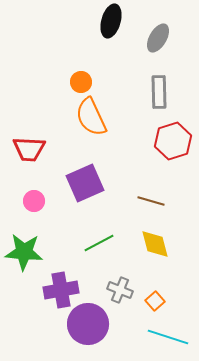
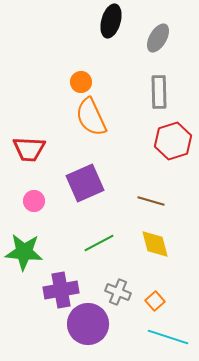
gray cross: moved 2 px left, 2 px down
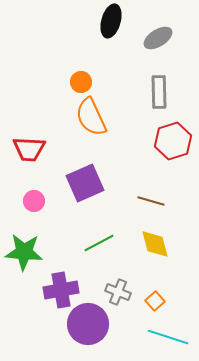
gray ellipse: rotated 28 degrees clockwise
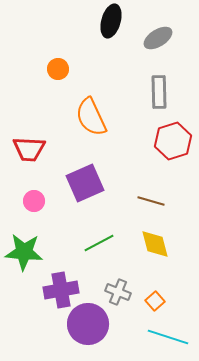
orange circle: moved 23 px left, 13 px up
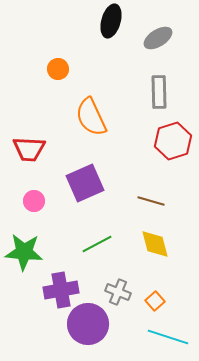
green line: moved 2 px left, 1 px down
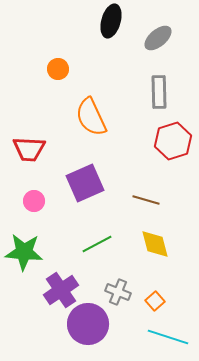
gray ellipse: rotated 8 degrees counterclockwise
brown line: moved 5 px left, 1 px up
purple cross: rotated 24 degrees counterclockwise
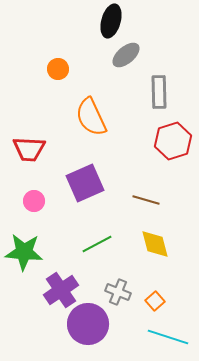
gray ellipse: moved 32 px left, 17 px down
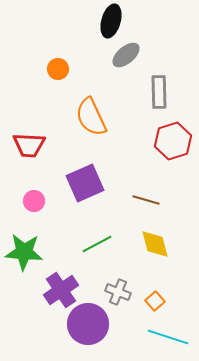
red trapezoid: moved 4 px up
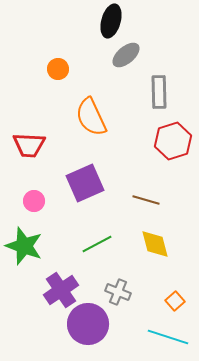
green star: moved 6 px up; rotated 15 degrees clockwise
orange square: moved 20 px right
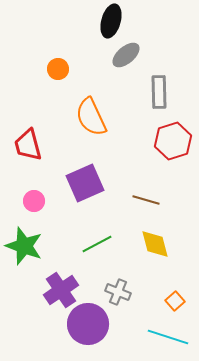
red trapezoid: moved 1 px left; rotated 72 degrees clockwise
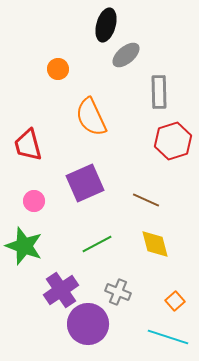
black ellipse: moved 5 px left, 4 px down
brown line: rotated 8 degrees clockwise
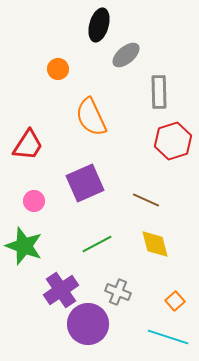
black ellipse: moved 7 px left
red trapezoid: rotated 132 degrees counterclockwise
